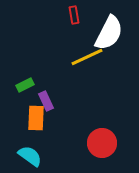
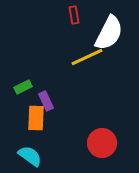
green rectangle: moved 2 px left, 2 px down
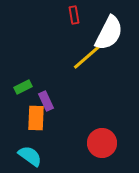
yellow line: rotated 16 degrees counterclockwise
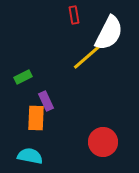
green rectangle: moved 10 px up
red circle: moved 1 px right, 1 px up
cyan semicircle: rotated 25 degrees counterclockwise
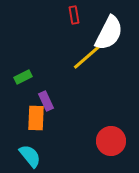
red circle: moved 8 px right, 1 px up
cyan semicircle: rotated 40 degrees clockwise
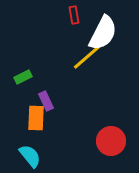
white semicircle: moved 6 px left
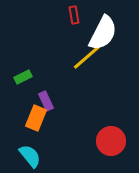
orange rectangle: rotated 20 degrees clockwise
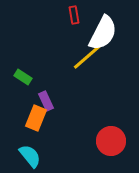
green rectangle: rotated 60 degrees clockwise
